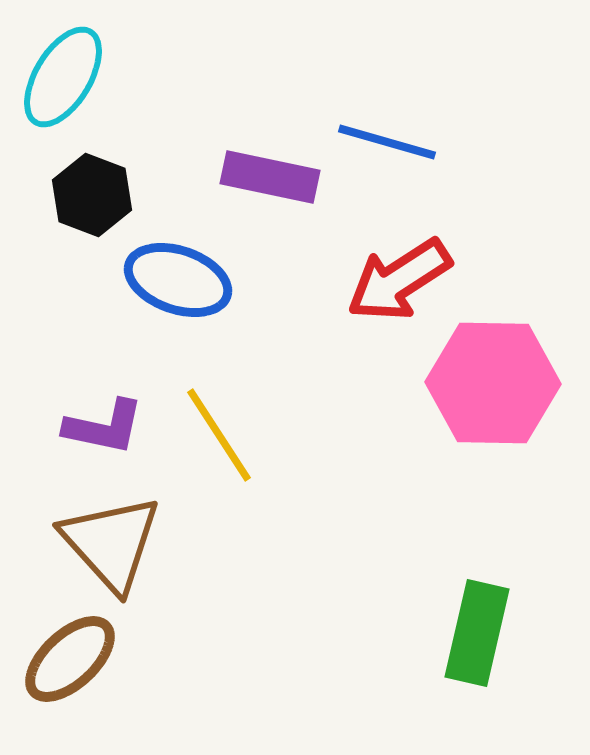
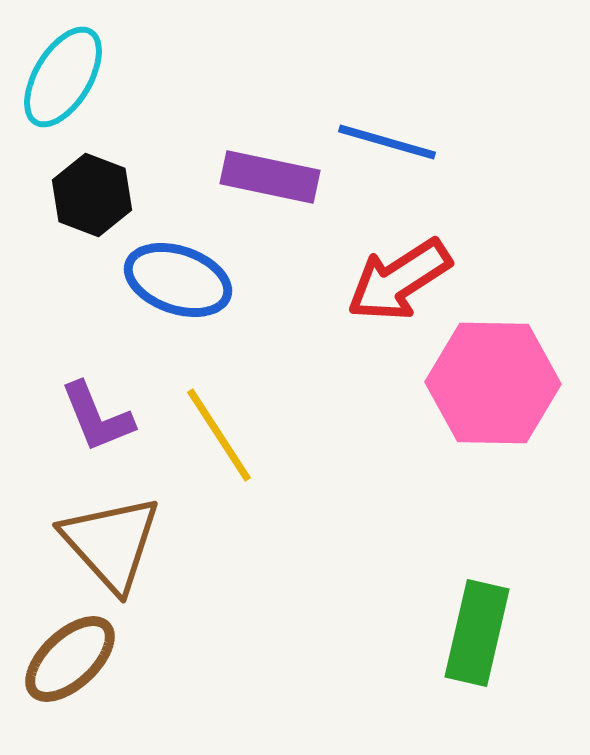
purple L-shape: moved 7 px left, 10 px up; rotated 56 degrees clockwise
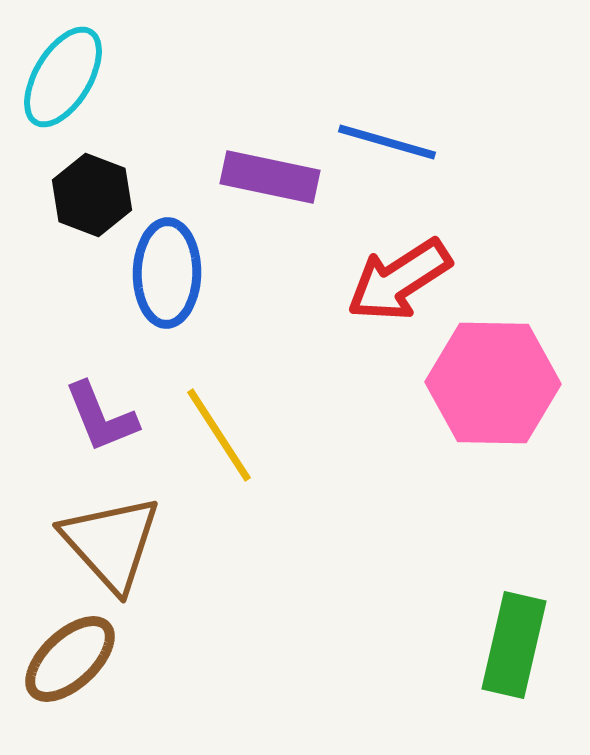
blue ellipse: moved 11 px left, 7 px up; rotated 72 degrees clockwise
purple L-shape: moved 4 px right
green rectangle: moved 37 px right, 12 px down
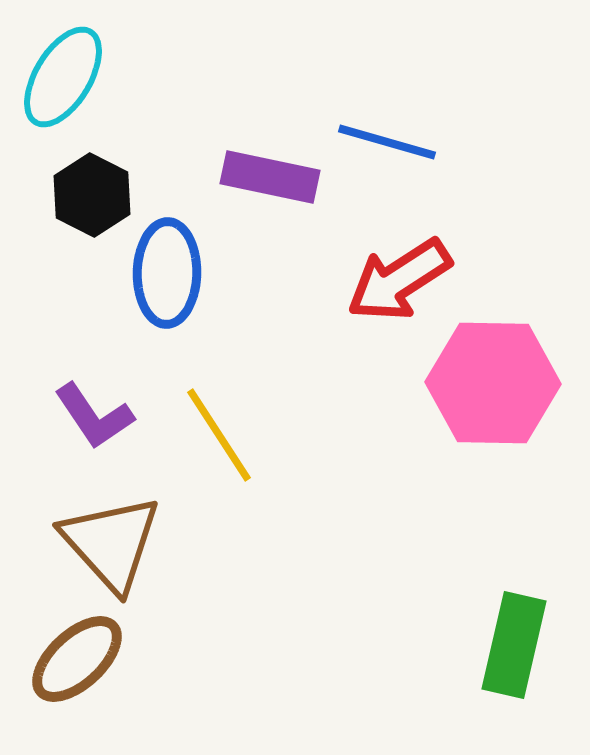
black hexagon: rotated 6 degrees clockwise
purple L-shape: moved 7 px left, 1 px up; rotated 12 degrees counterclockwise
brown ellipse: moved 7 px right
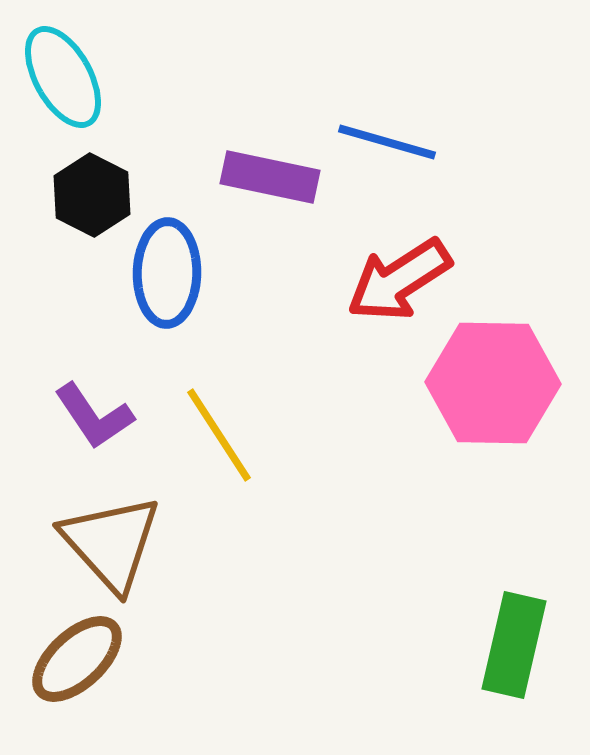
cyan ellipse: rotated 60 degrees counterclockwise
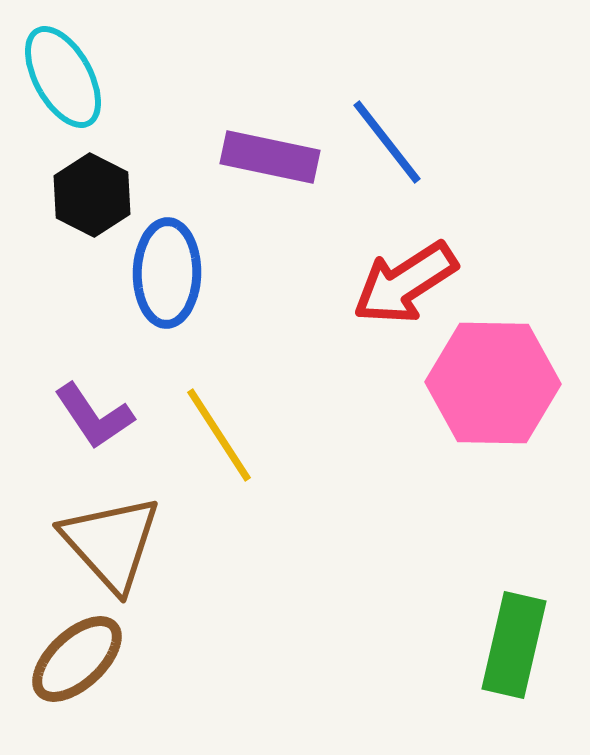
blue line: rotated 36 degrees clockwise
purple rectangle: moved 20 px up
red arrow: moved 6 px right, 3 px down
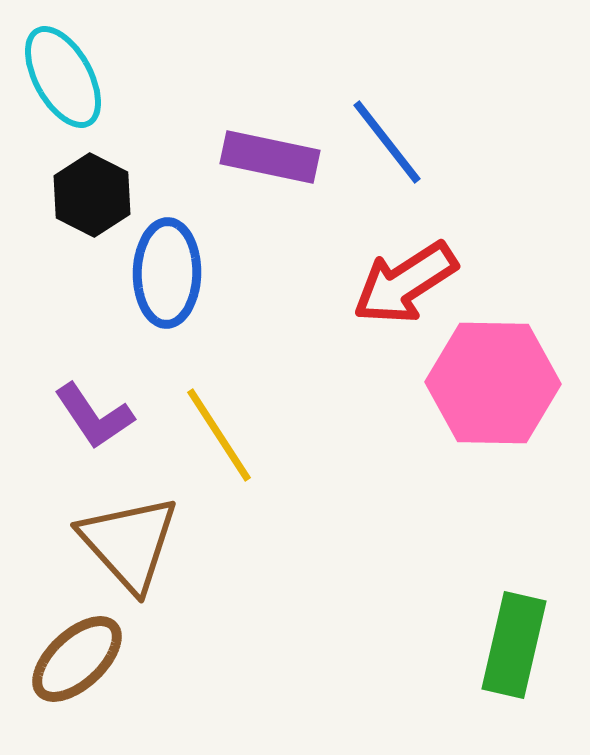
brown triangle: moved 18 px right
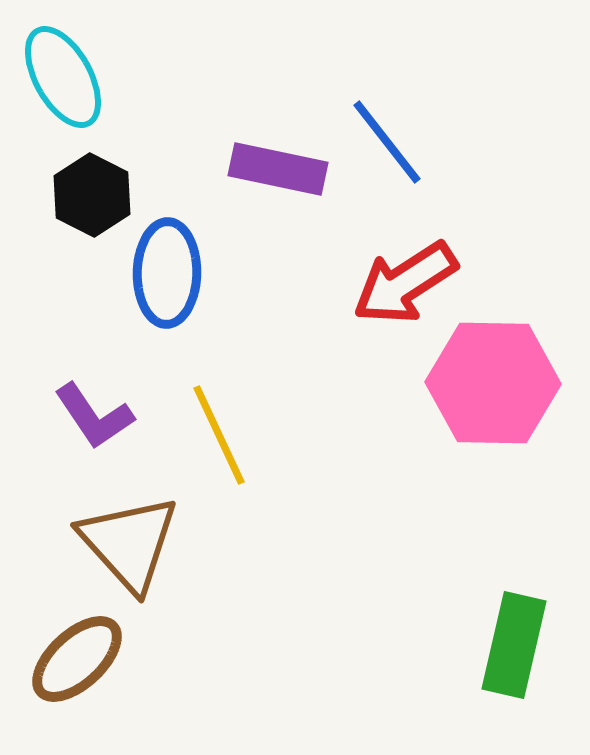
purple rectangle: moved 8 px right, 12 px down
yellow line: rotated 8 degrees clockwise
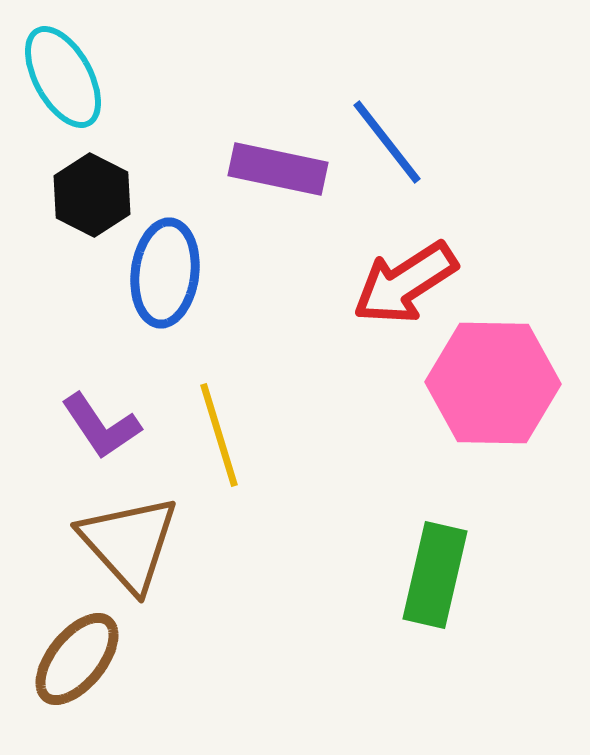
blue ellipse: moved 2 px left; rotated 6 degrees clockwise
purple L-shape: moved 7 px right, 10 px down
yellow line: rotated 8 degrees clockwise
green rectangle: moved 79 px left, 70 px up
brown ellipse: rotated 8 degrees counterclockwise
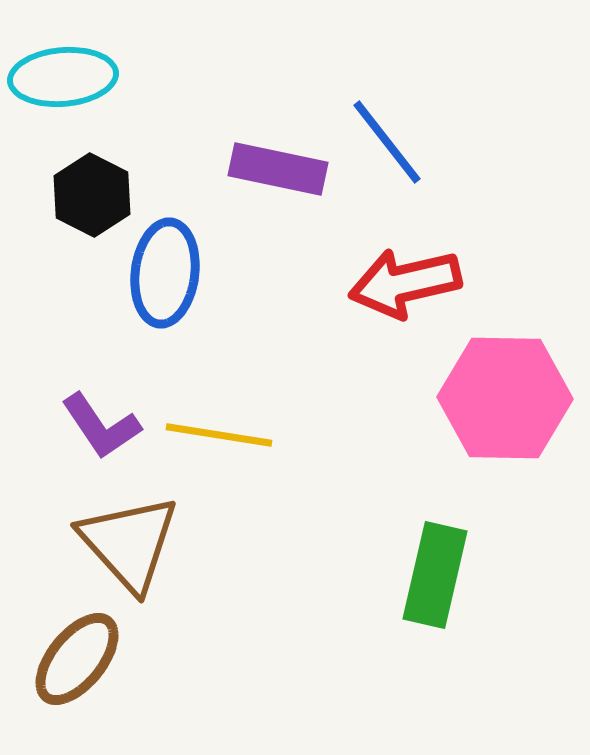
cyan ellipse: rotated 66 degrees counterclockwise
red arrow: rotated 20 degrees clockwise
pink hexagon: moved 12 px right, 15 px down
yellow line: rotated 64 degrees counterclockwise
